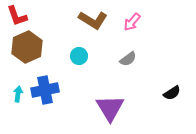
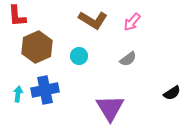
red L-shape: rotated 15 degrees clockwise
brown hexagon: moved 10 px right
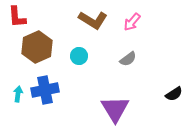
red L-shape: moved 1 px down
black semicircle: moved 2 px right, 1 px down
purple triangle: moved 5 px right, 1 px down
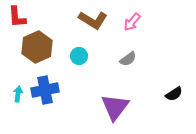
purple triangle: moved 2 px up; rotated 8 degrees clockwise
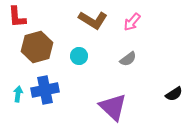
brown hexagon: rotated 8 degrees clockwise
purple triangle: moved 2 px left; rotated 24 degrees counterclockwise
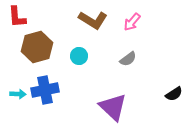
cyan arrow: rotated 84 degrees clockwise
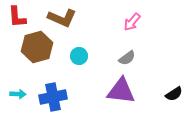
brown L-shape: moved 31 px left, 2 px up; rotated 8 degrees counterclockwise
gray semicircle: moved 1 px left, 1 px up
blue cross: moved 8 px right, 7 px down
purple triangle: moved 8 px right, 16 px up; rotated 36 degrees counterclockwise
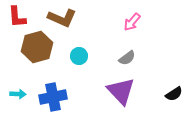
purple triangle: rotated 40 degrees clockwise
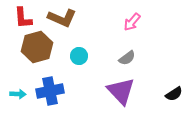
red L-shape: moved 6 px right, 1 px down
blue cross: moved 3 px left, 6 px up
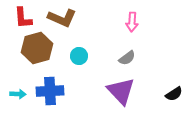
pink arrow: rotated 36 degrees counterclockwise
brown hexagon: moved 1 px down
blue cross: rotated 8 degrees clockwise
